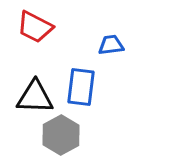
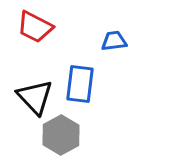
blue trapezoid: moved 3 px right, 4 px up
blue rectangle: moved 1 px left, 3 px up
black triangle: rotated 45 degrees clockwise
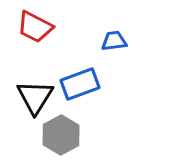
blue rectangle: rotated 63 degrees clockwise
black triangle: rotated 15 degrees clockwise
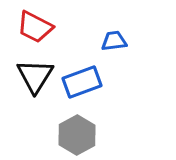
blue rectangle: moved 2 px right, 2 px up
black triangle: moved 21 px up
gray hexagon: moved 16 px right
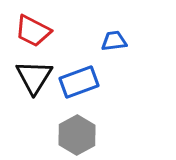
red trapezoid: moved 2 px left, 4 px down
black triangle: moved 1 px left, 1 px down
blue rectangle: moved 3 px left
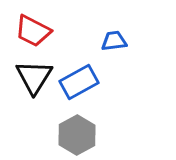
blue rectangle: rotated 9 degrees counterclockwise
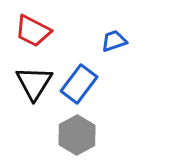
blue trapezoid: rotated 12 degrees counterclockwise
black triangle: moved 6 px down
blue rectangle: moved 2 px down; rotated 24 degrees counterclockwise
